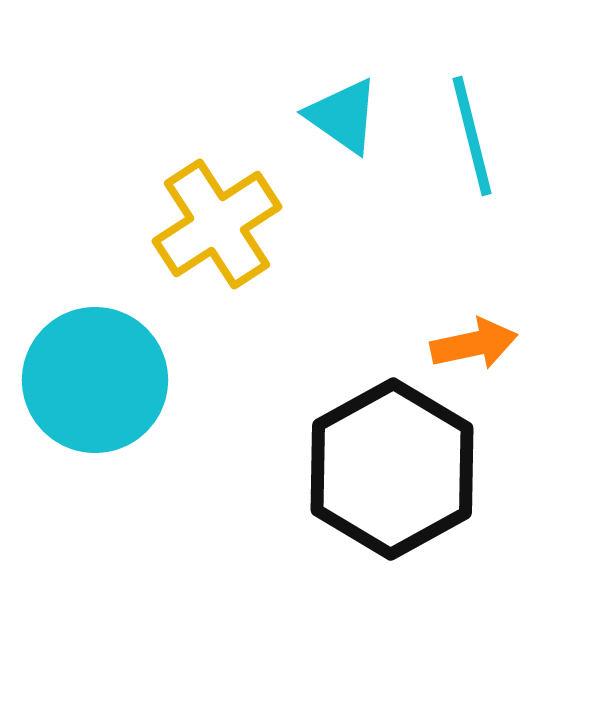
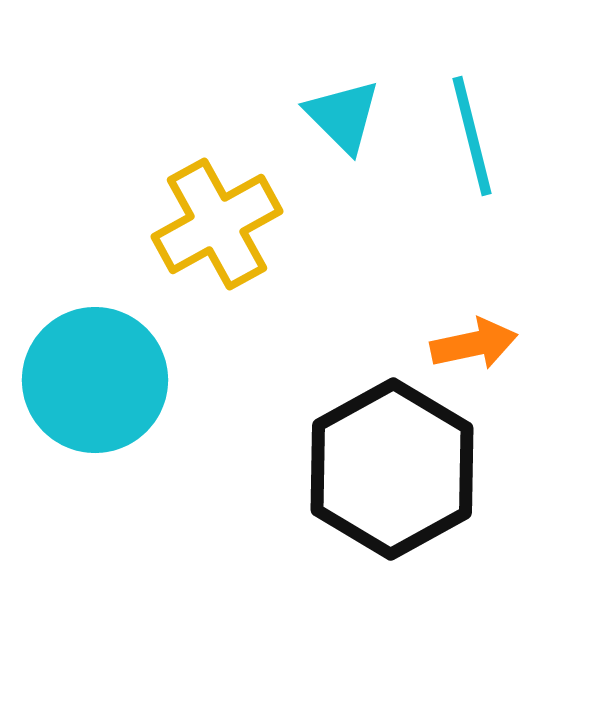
cyan triangle: rotated 10 degrees clockwise
yellow cross: rotated 4 degrees clockwise
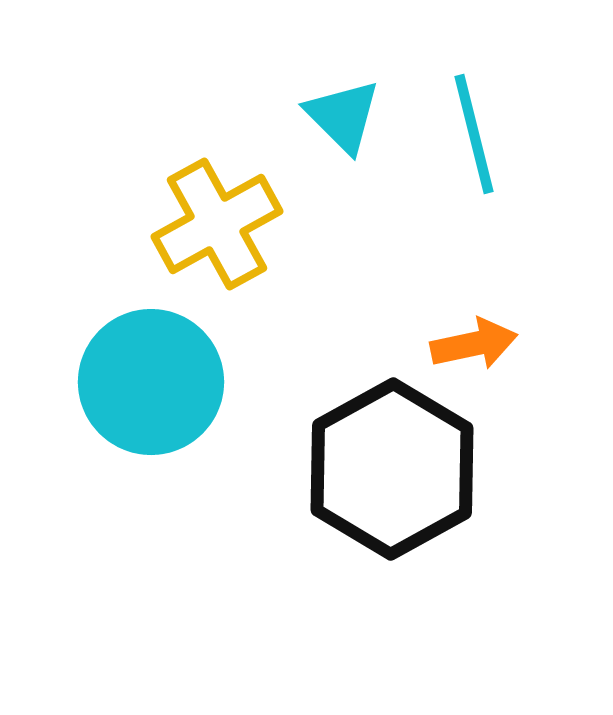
cyan line: moved 2 px right, 2 px up
cyan circle: moved 56 px right, 2 px down
